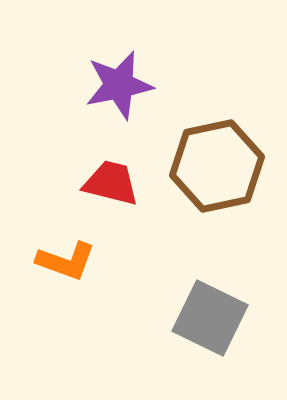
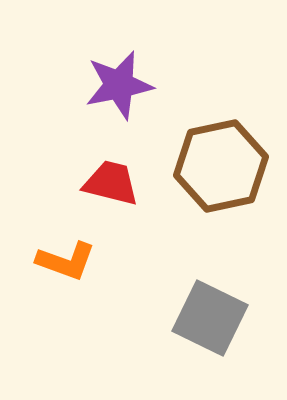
brown hexagon: moved 4 px right
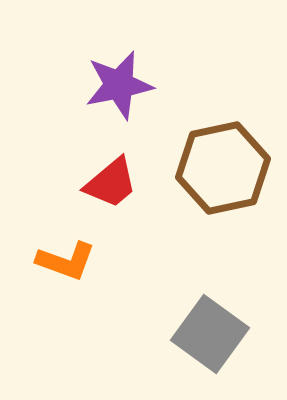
brown hexagon: moved 2 px right, 2 px down
red trapezoid: rotated 126 degrees clockwise
gray square: moved 16 px down; rotated 10 degrees clockwise
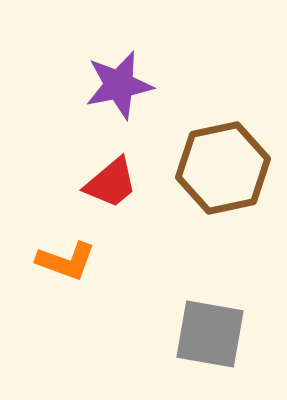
gray square: rotated 26 degrees counterclockwise
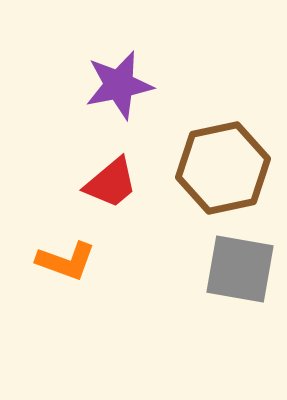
gray square: moved 30 px right, 65 px up
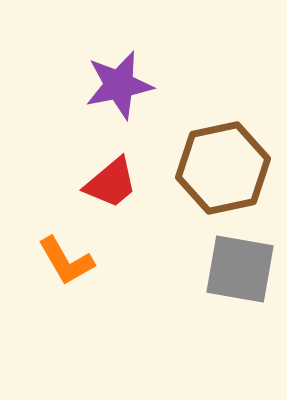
orange L-shape: rotated 40 degrees clockwise
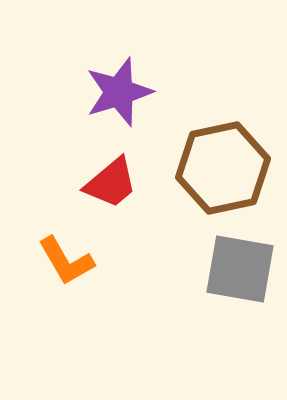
purple star: moved 7 px down; rotated 6 degrees counterclockwise
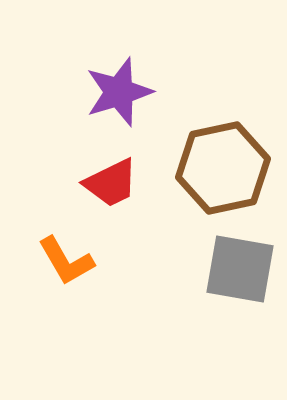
red trapezoid: rotated 14 degrees clockwise
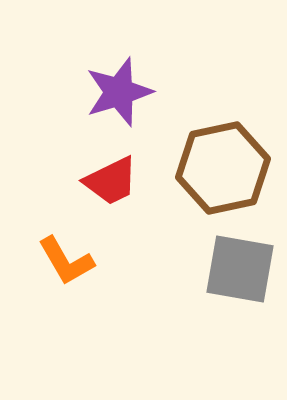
red trapezoid: moved 2 px up
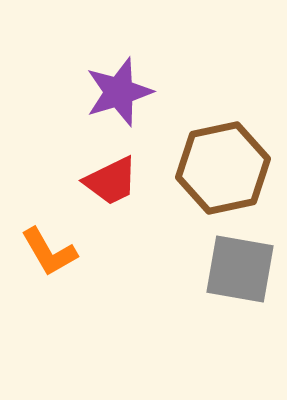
orange L-shape: moved 17 px left, 9 px up
